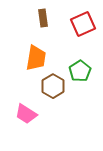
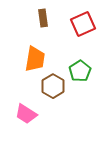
orange trapezoid: moved 1 px left, 1 px down
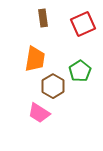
pink trapezoid: moved 13 px right, 1 px up
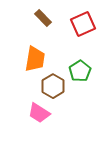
brown rectangle: rotated 36 degrees counterclockwise
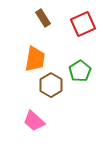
brown rectangle: rotated 12 degrees clockwise
brown hexagon: moved 2 px left, 1 px up
pink trapezoid: moved 5 px left, 8 px down; rotated 10 degrees clockwise
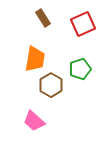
green pentagon: moved 2 px up; rotated 15 degrees clockwise
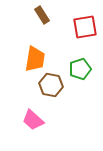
brown rectangle: moved 1 px left, 3 px up
red square: moved 2 px right, 3 px down; rotated 15 degrees clockwise
brown hexagon: rotated 20 degrees counterclockwise
pink trapezoid: moved 1 px left, 1 px up
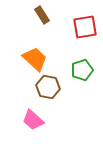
orange trapezoid: rotated 56 degrees counterclockwise
green pentagon: moved 2 px right, 1 px down
brown hexagon: moved 3 px left, 2 px down
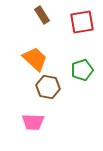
red square: moved 3 px left, 5 px up
pink trapezoid: moved 2 px down; rotated 40 degrees counterclockwise
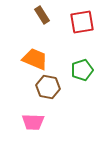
orange trapezoid: rotated 20 degrees counterclockwise
